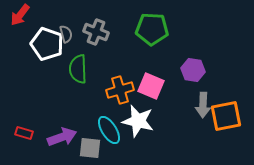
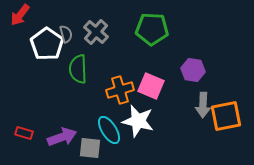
gray cross: rotated 20 degrees clockwise
white pentagon: rotated 16 degrees clockwise
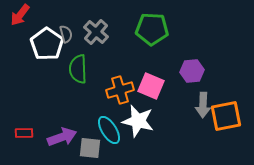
purple hexagon: moved 1 px left, 1 px down; rotated 15 degrees counterclockwise
red rectangle: rotated 18 degrees counterclockwise
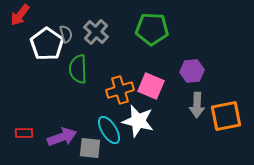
gray arrow: moved 6 px left
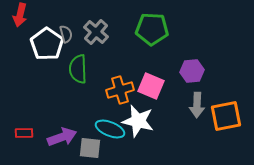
red arrow: rotated 25 degrees counterclockwise
cyan ellipse: moved 1 px right, 1 px up; rotated 36 degrees counterclockwise
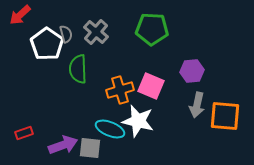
red arrow: rotated 35 degrees clockwise
gray arrow: rotated 10 degrees clockwise
orange square: moved 1 px left; rotated 16 degrees clockwise
red rectangle: rotated 18 degrees counterclockwise
purple arrow: moved 1 px right, 8 px down
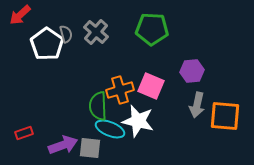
green semicircle: moved 20 px right, 37 px down
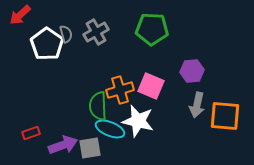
gray cross: rotated 20 degrees clockwise
red rectangle: moved 7 px right
gray square: rotated 15 degrees counterclockwise
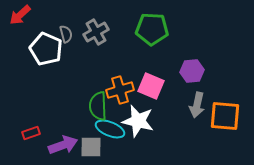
white pentagon: moved 1 px left, 5 px down; rotated 12 degrees counterclockwise
gray square: moved 1 px right, 1 px up; rotated 10 degrees clockwise
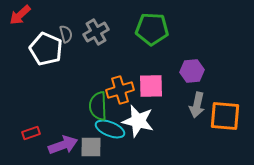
pink square: rotated 24 degrees counterclockwise
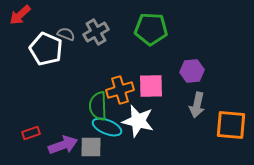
green pentagon: moved 1 px left
gray semicircle: rotated 54 degrees counterclockwise
orange square: moved 6 px right, 9 px down
cyan ellipse: moved 3 px left, 2 px up
